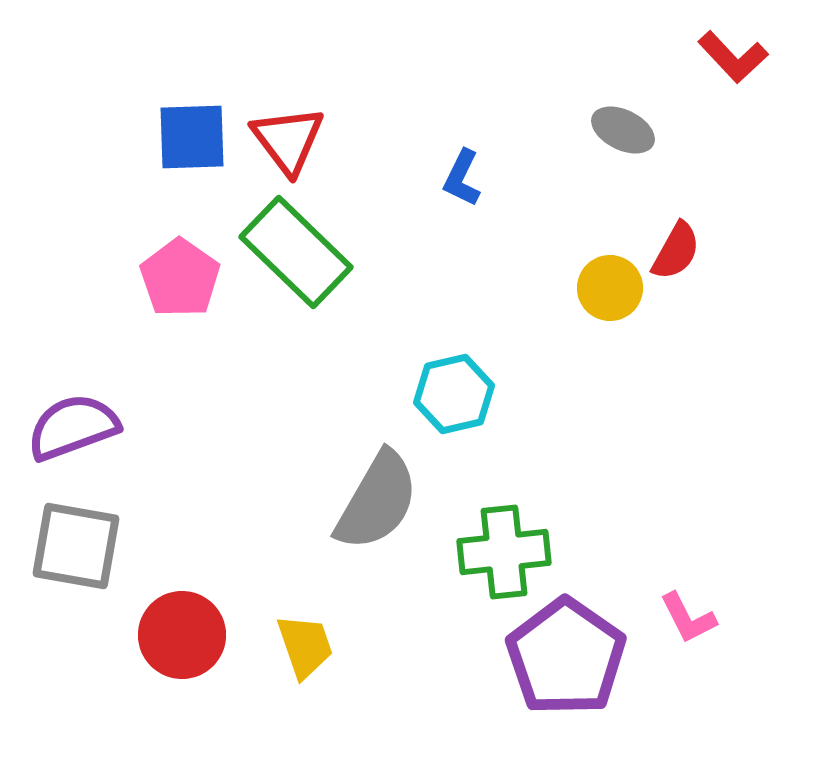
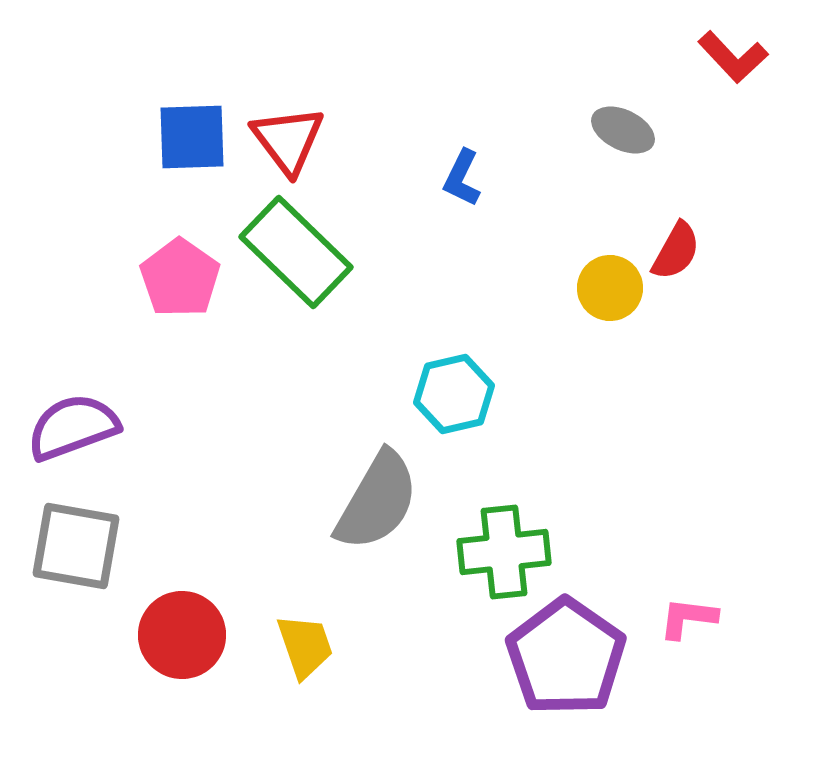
pink L-shape: rotated 124 degrees clockwise
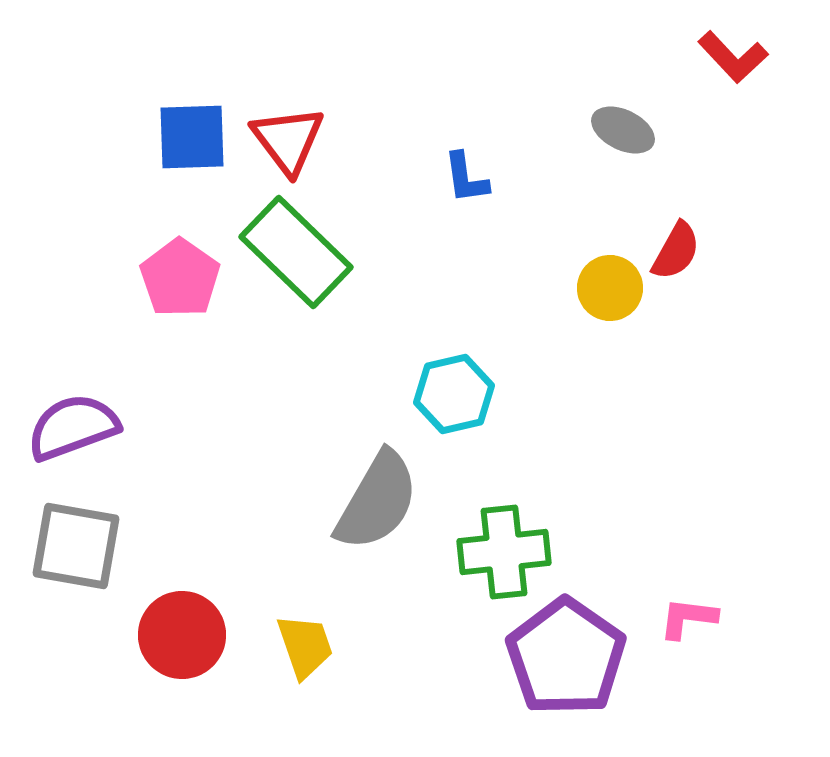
blue L-shape: moved 4 px right; rotated 34 degrees counterclockwise
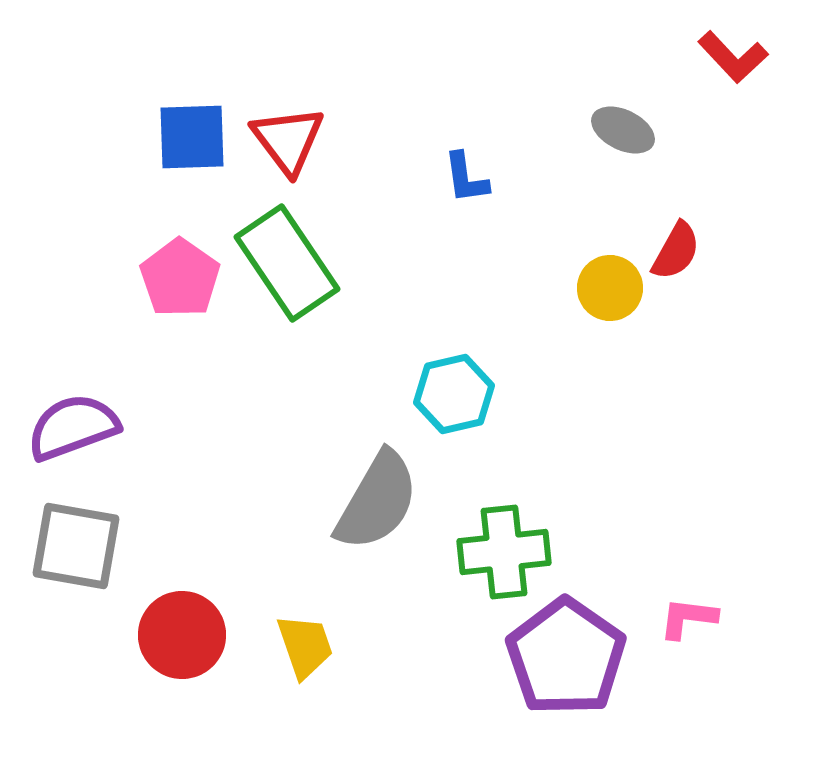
green rectangle: moved 9 px left, 11 px down; rotated 12 degrees clockwise
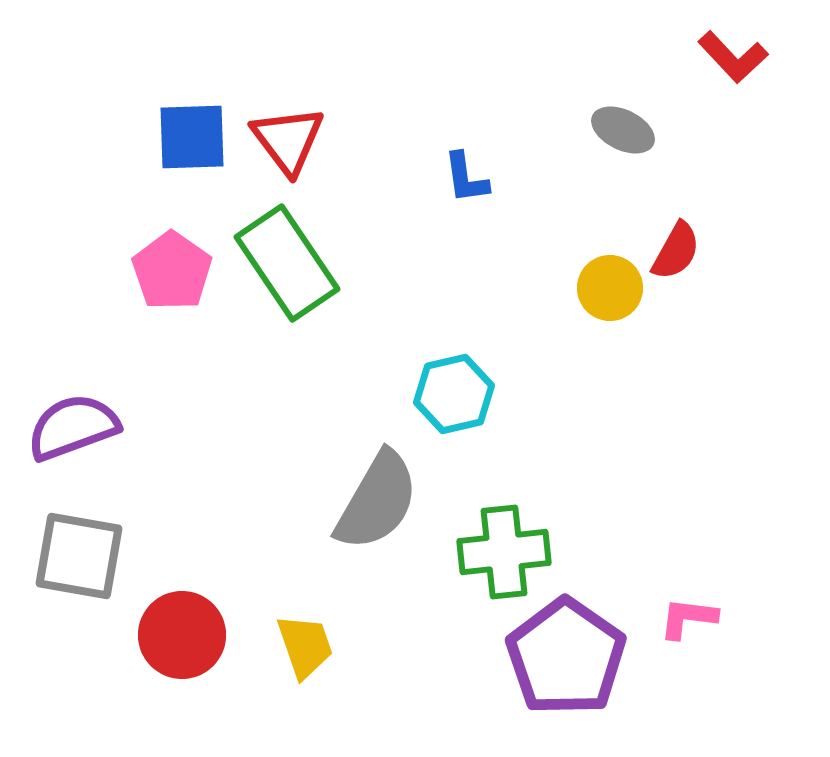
pink pentagon: moved 8 px left, 7 px up
gray square: moved 3 px right, 10 px down
